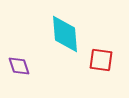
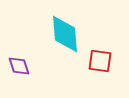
red square: moved 1 px left, 1 px down
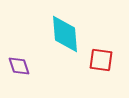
red square: moved 1 px right, 1 px up
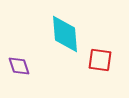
red square: moved 1 px left
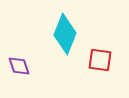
cyan diamond: rotated 27 degrees clockwise
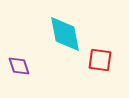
cyan diamond: rotated 33 degrees counterclockwise
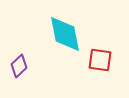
purple diamond: rotated 65 degrees clockwise
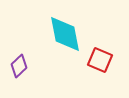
red square: rotated 15 degrees clockwise
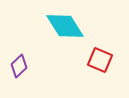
cyan diamond: moved 8 px up; rotated 21 degrees counterclockwise
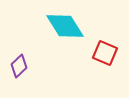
red square: moved 5 px right, 7 px up
